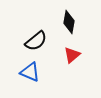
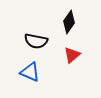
black diamond: rotated 25 degrees clockwise
black semicircle: rotated 50 degrees clockwise
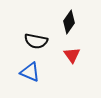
red triangle: rotated 24 degrees counterclockwise
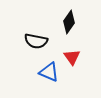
red triangle: moved 2 px down
blue triangle: moved 19 px right
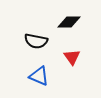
black diamond: rotated 55 degrees clockwise
blue triangle: moved 10 px left, 4 px down
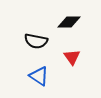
blue triangle: rotated 10 degrees clockwise
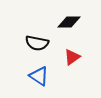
black semicircle: moved 1 px right, 2 px down
red triangle: rotated 30 degrees clockwise
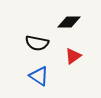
red triangle: moved 1 px right, 1 px up
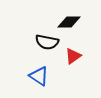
black semicircle: moved 10 px right, 1 px up
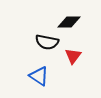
red triangle: rotated 18 degrees counterclockwise
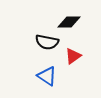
red triangle: rotated 18 degrees clockwise
blue triangle: moved 8 px right
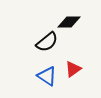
black semicircle: rotated 50 degrees counterclockwise
red triangle: moved 13 px down
